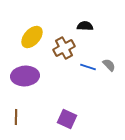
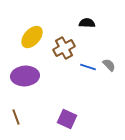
black semicircle: moved 2 px right, 3 px up
brown line: rotated 21 degrees counterclockwise
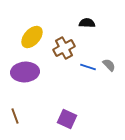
purple ellipse: moved 4 px up
brown line: moved 1 px left, 1 px up
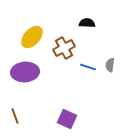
gray semicircle: moved 1 px right; rotated 128 degrees counterclockwise
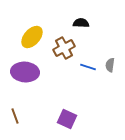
black semicircle: moved 6 px left
purple ellipse: rotated 8 degrees clockwise
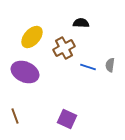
purple ellipse: rotated 20 degrees clockwise
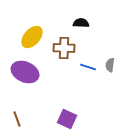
brown cross: rotated 30 degrees clockwise
brown line: moved 2 px right, 3 px down
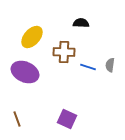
brown cross: moved 4 px down
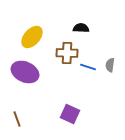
black semicircle: moved 5 px down
brown cross: moved 3 px right, 1 px down
purple square: moved 3 px right, 5 px up
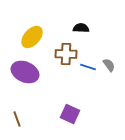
brown cross: moved 1 px left, 1 px down
gray semicircle: moved 1 px left; rotated 136 degrees clockwise
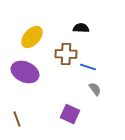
gray semicircle: moved 14 px left, 24 px down
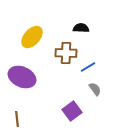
brown cross: moved 1 px up
blue line: rotated 49 degrees counterclockwise
purple ellipse: moved 3 px left, 5 px down
purple square: moved 2 px right, 3 px up; rotated 30 degrees clockwise
brown line: rotated 14 degrees clockwise
